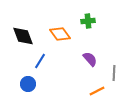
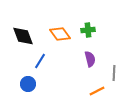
green cross: moved 9 px down
purple semicircle: rotated 28 degrees clockwise
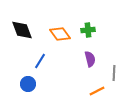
black diamond: moved 1 px left, 6 px up
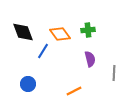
black diamond: moved 1 px right, 2 px down
blue line: moved 3 px right, 10 px up
orange line: moved 23 px left
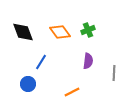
green cross: rotated 16 degrees counterclockwise
orange diamond: moved 2 px up
blue line: moved 2 px left, 11 px down
purple semicircle: moved 2 px left, 2 px down; rotated 21 degrees clockwise
orange line: moved 2 px left, 1 px down
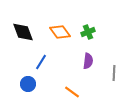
green cross: moved 2 px down
orange line: rotated 63 degrees clockwise
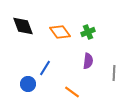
black diamond: moved 6 px up
blue line: moved 4 px right, 6 px down
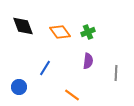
gray line: moved 2 px right
blue circle: moved 9 px left, 3 px down
orange line: moved 3 px down
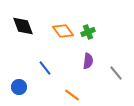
orange diamond: moved 3 px right, 1 px up
blue line: rotated 70 degrees counterclockwise
gray line: rotated 42 degrees counterclockwise
